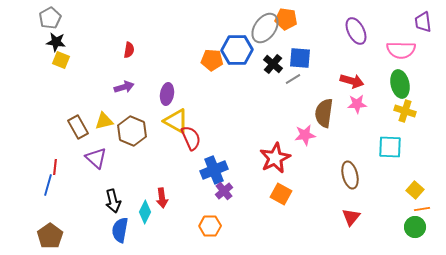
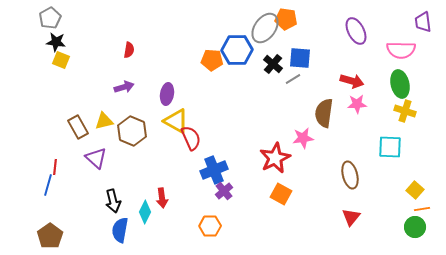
pink star at (305, 135): moved 2 px left, 3 px down
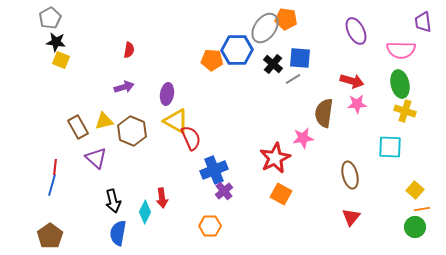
blue line at (48, 185): moved 4 px right
blue semicircle at (120, 230): moved 2 px left, 3 px down
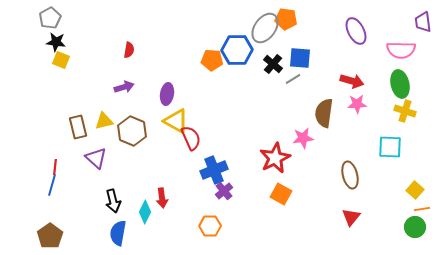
brown rectangle at (78, 127): rotated 15 degrees clockwise
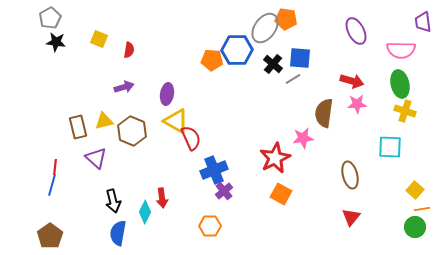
yellow square at (61, 60): moved 38 px right, 21 px up
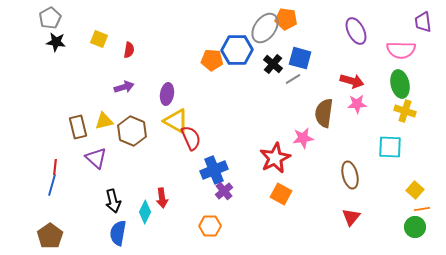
blue square at (300, 58): rotated 10 degrees clockwise
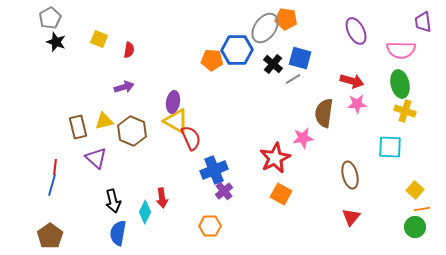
black star at (56, 42): rotated 12 degrees clockwise
purple ellipse at (167, 94): moved 6 px right, 8 px down
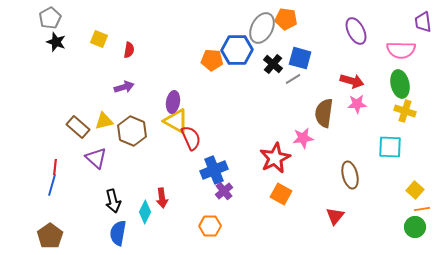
gray ellipse at (265, 28): moved 3 px left; rotated 8 degrees counterclockwise
brown rectangle at (78, 127): rotated 35 degrees counterclockwise
red triangle at (351, 217): moved 16 px left, 1 px up
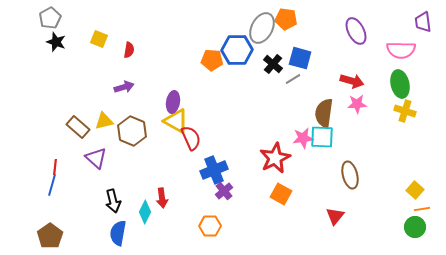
cyan square at (390, 147): moved 68 px left, 10 px up
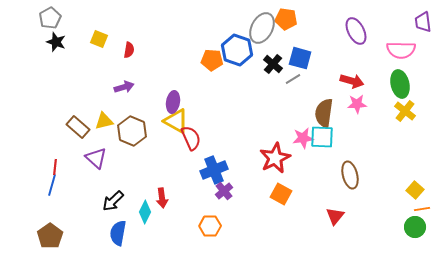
blue hexagon at (237, 50): rotated 20 degrees clockwise
yellow cross at (405, 111): rotated 20 degrees clockwise
black arrow at (113, 201): rotated 60 degrees clockwise
